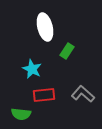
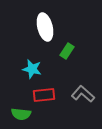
cyan star: rotated 12 degrees counterclockwise
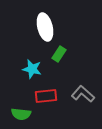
green rectangle: moved 8 px left, 3 px down
red rectangle: moved 2 px right, 1 px down
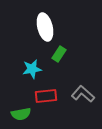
cyan star: rotated 24 degrees counterclockwise
green semicircle: rotated 18 degrees counterclockwise
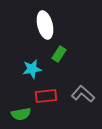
white ellipse: moved 2 px up
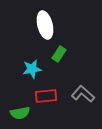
green semicircle: moved 1 px left, 1 px up
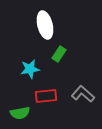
cyan star: moved 2 px left
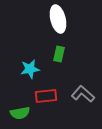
white ellipse: moved 13 px right, 6 px up
green rectangle: rotated 21 degrees counterclockwise
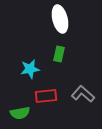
white ellipse: moved 2 px right
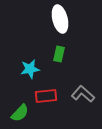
green semicircle: rotated 36 degrees counterclockwise
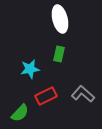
red rectangle: rotated 20 degrees counterclockwise
